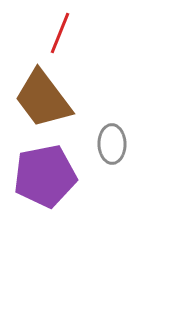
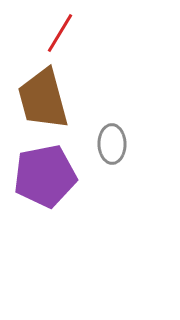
red line: rotated 9 degrees clockwise
brown trapezoid: rotated 22 degrees clockwise
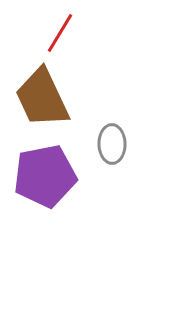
brown trapezoid: moved 1 px left, 1 px up; rotated 10 degrees counterclockwise
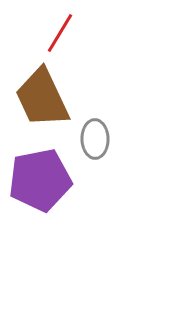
gray ellipse: moved 17 px left, 5 px up
purple pentagon: moved 5 px left, 4 px down
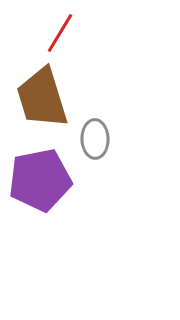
brown trapezoid: rotated 8 degrees clockwise
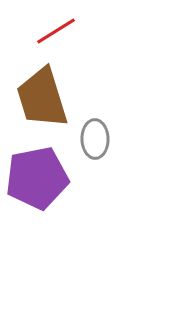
red line: moved 4 px left, 2 px up; rotated 27 degrees clockwise
purple pentagon: moved 3 px left, 2 px up
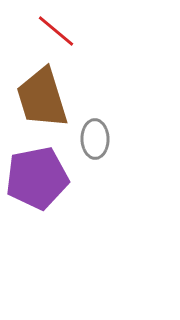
red line: rotated 72 degrees clockwise
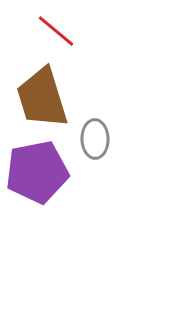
purple pentagon: moved 6 px up
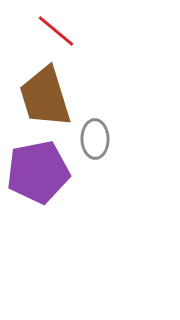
brown trapezoid: moved 3 px right, 1 px up
purple pentagon: moved 1 px right
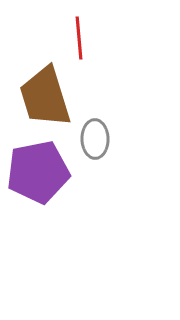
red line: moved 23 px right, 7 px down; rotated 45 degrees clockwise
